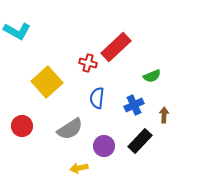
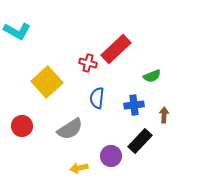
red rectangle: moved 2 px down
blue cross: rotated 18 degrees clockwise
purple circle: moved 7 px right, 10 px down
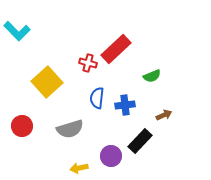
cyan L-shape: rotated 16 degrees clockwise
blue cross: moved 9 px left
brown arrow: rotated 63 degrees clockwise
gray semicircle: rotated 16 degrees clockwise
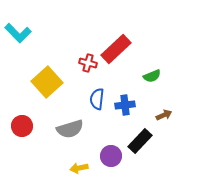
cyan L-shape: moved 1 px right, 2 px down
blue semicircle: moved 1 px down
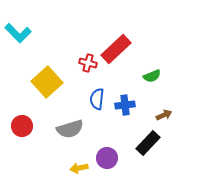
black rectangle: moved 8 px right, 2 px down
purple circle: moved 4 px left, 2 px down
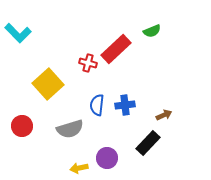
green semicircle: moved 45 px up
yellow square: moved 1 px right, 2 px down
blue semicircle: moved 6 px down
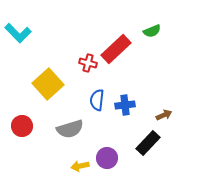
blue semicircle: moved 5 px up
yellow arrow: moved 1 px right, 2 px up
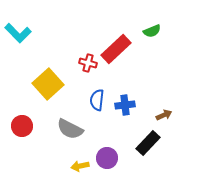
gray semicircle: rotated 44 degrees clockwise
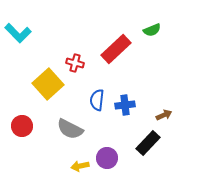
green semicircle: moved 1 px up
red cross: moved 13 px left
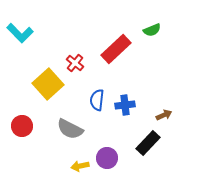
cyan L-shape: moved 2 px right
red cross: rotated 24 degrees clockwise
